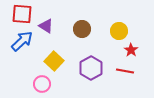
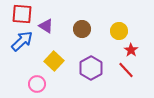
red line: moved 1 px right, 1 px up; rotated 36 degrees clockwise
pink circle: moved 5 px left
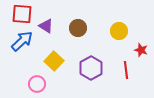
brown circle: moved 4 px left, 1 px up
red star: moved 10 px right; rotated 16 degrees counterclockwise
red line: rotated 36 degrees clockwise
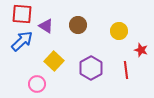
brown circle: moved 3 px up
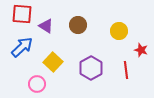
blue arrow: moved 6 px down
yellow square: moved 1 px left, 1 px down
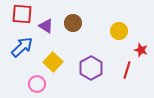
brown circle: moved 5 px left, 2 px up
red line: moved 1 px right; rotated 24 degrees clockwise
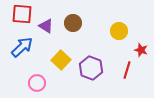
yellow square: moved 8 px right, 2 px up
purple hexagon: rotated 10 degrees counterclockwise
pink circle: moved 1 px up
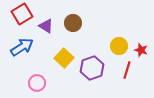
red square: rotated 35 degrees counterclockwise
yellow circle: moved 15 px down
blue arrow: rotated 10 degrees clockwise
yellow square: moved 3 px right, 2 px up
purple hexagon: moved 1 px right; rotated 20 degrees clockwise
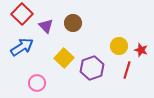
red square: rotated 15 degrees counterclockwise
purple triangle: rotated 14 degrees clockwise
